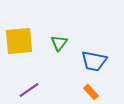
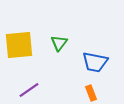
yellow square: moved 4 px down
blue trapezoid: moved 1 px right, 1 px down
orange rectangle: moved 1 px down; rotated 21 degrees clockwise
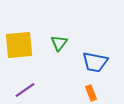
purple line: moved 4 px left
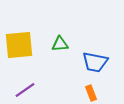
green triangle: moved 1 px right, 1 px down; rotated 48 degrees clockwise
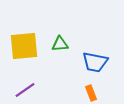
yellow square: moved 5 px right, 1 px down
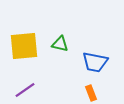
green triangle: rotated 18 degrees clockwise
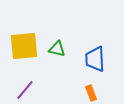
green triangle: moved 3 px left, 5 px down
blue trapezoid: moved 3 px up; rotated 76 degrees clockwise
purple line: rotated 15 degrees counterclockwise
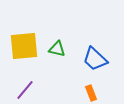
blue trapezoid: rotated 44 degrees counterclockwise
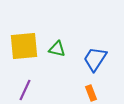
blue trapezoid: rotated 80 degrees clockwise
purple line: rotated 15 degrees counterclockwise
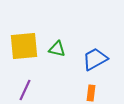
blue trapezoid: rotated 28 degrees clockwise
orange rectangle: rotated 28 degrees clockwise
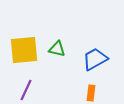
yellow square: moved 4 px down
purple line: moved 1 px right
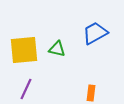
blue trapezoid: moved 26 px up
purple line: moved 1 px up
